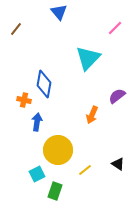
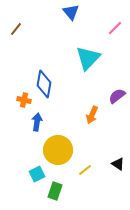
blue triangle: moved 12 px right
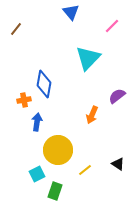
pink line: moved 3 px left, 2 px up
orange cross: rotated 24 degrees counterclockwise
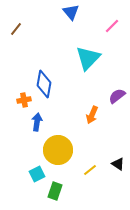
yellow line: moved 5 px right
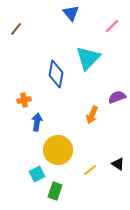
blue triangle: moved 1 px down
blue diamond: moved 12 px right, 10 px up
purple semicircle: moved 1 px down; rotated 18 degrees clockwise
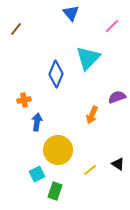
blue diamond: rotated 12 degrees clockwise
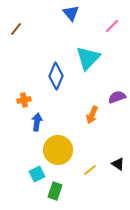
blue diamond: moved 2 px down
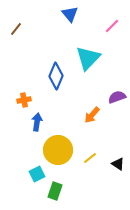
blue triangle: moved 1 px left, 1 px down
orange arrow: rotated 18 degrees clockwise
yellow line: moved 12 px up
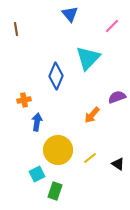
brown line: rotated 48 degrees counterclockwise
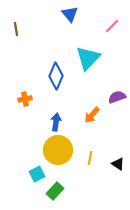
orange cross: moved 1 px right, 1 px up
blue arrow: moved 19 px right
yellow line: rotated 40 degrees counterclockwise
green rectangle: rotated 24 degrees clockwise
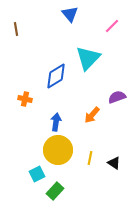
blue diamond: rotated 36 degrees clockwise
orange cross: rotated 24 degrees clockwise
black triangle: moved 4 px left, 1 px up
